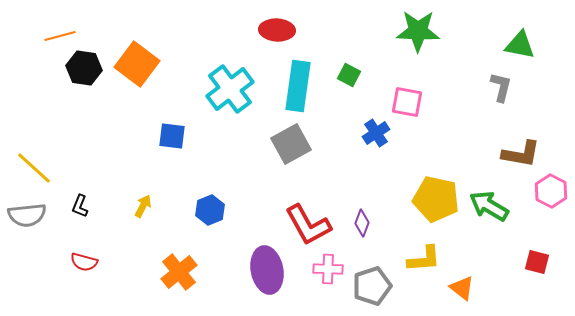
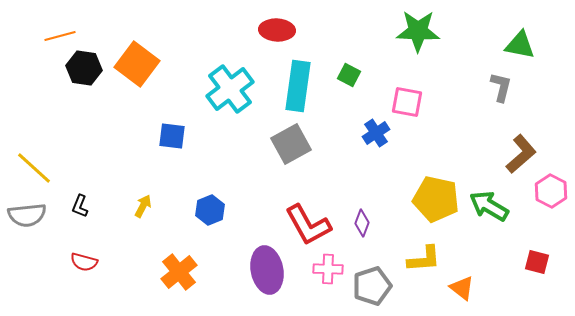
brown L-shape: rotated 51 degrees counterclockwise
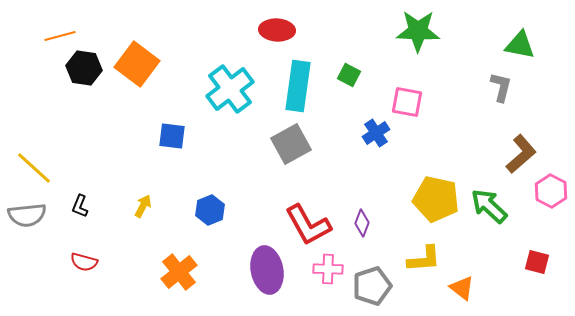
green arrow: rotated 12 degrees clockwise
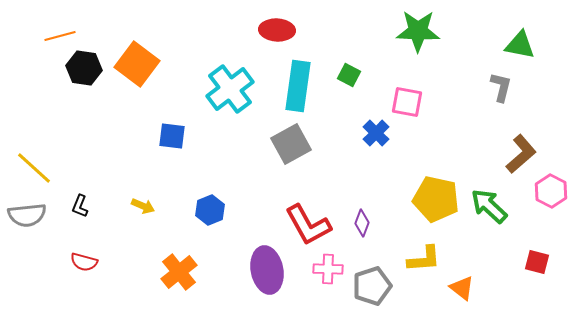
blue cross: rotated 12 degrees counterclockwise
yellow arrow: rotated 85 degrees clockwise
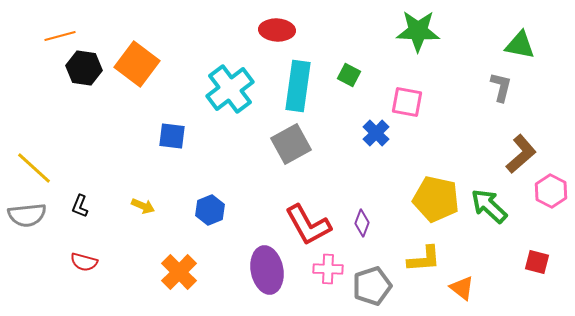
orange cross: rotated 6 degrees counterclockwise
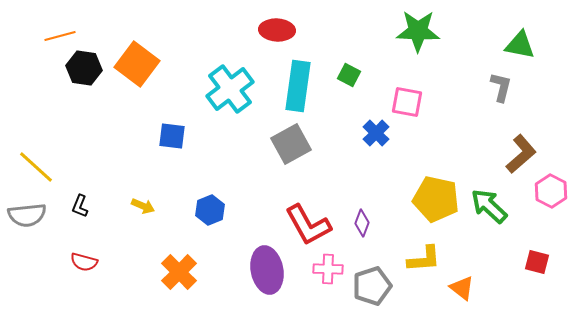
yellow line: moved 2 px right, 1 px up
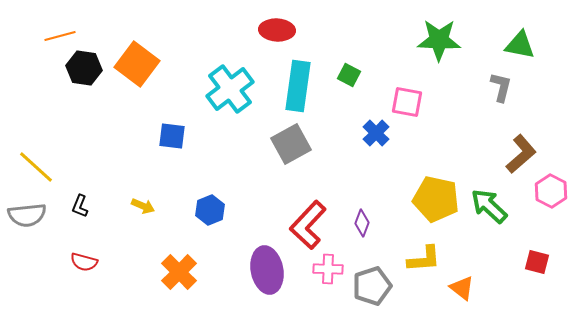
green star: moved 21 px right, 9 px down
red L-shape: rotated 72 degrees clockwise
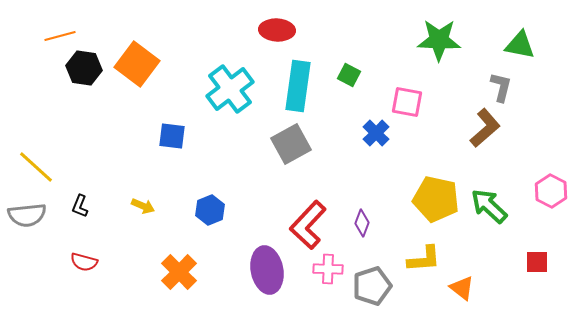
brown L-shape: moved 36 px left, 26 px up
red square: rotated 15 degrees counterclockwise
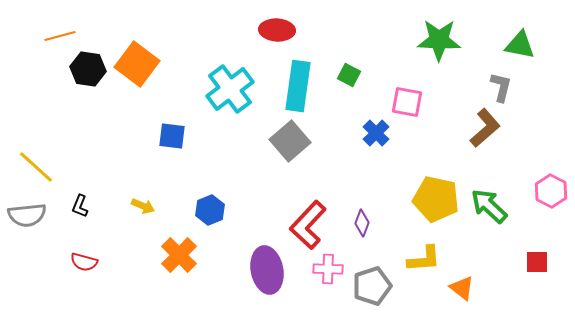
black hexagon: moved 4 px right, 1 px down
gray square: moved 1 px left, 3 px up; rotated 12 degrees counterclockwise
orange cross: moved 17 px up
